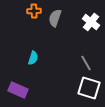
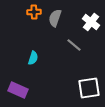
orange cross: moved 1 px down
gray line: moved 12 px left, 18 px up; rotated 21 degrees counterclockwise
white square: rotated 25 degrees counterclockwise
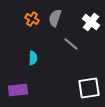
orange cross: moved 2 px left, 7 px down; rotated 32 degrees clockwise
gray line: moved 3 px left, 1 px up
cyan semicircle: rotated 16 degrees counterclockwise
purple rectangle: rotated 30 degrees counterclockwise
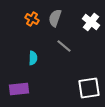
gray line: moved 7 px left, 2 px down
purple rectangle: moved 1 px right, 1 px up
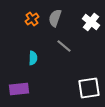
orange cross: rotated 24 degrees clockwise
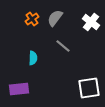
gray semicircle: rotated 18 degrees clockwise
gray line: moved 1 px left
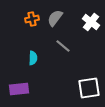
orange cross: rotated 24 degrees clockwise
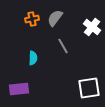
white cross: moved 1 px right, 5 px down
gray line: rotated 21 degrees clockwise
